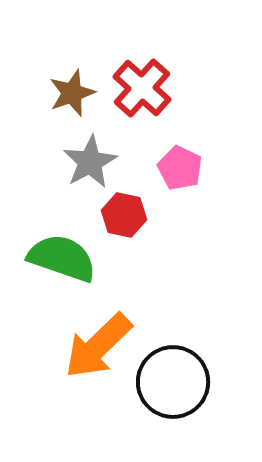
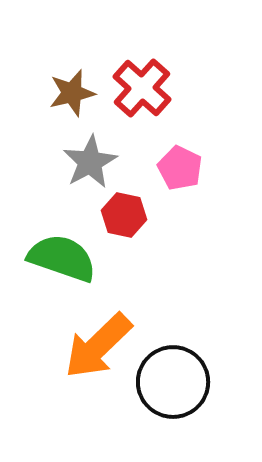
brown star: rotated 6 degrees clockwise
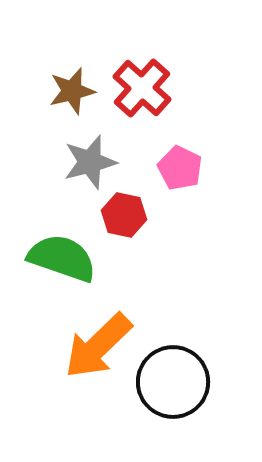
brown star: moved 2 px up
gray star: rotated 14 degrees clockwise
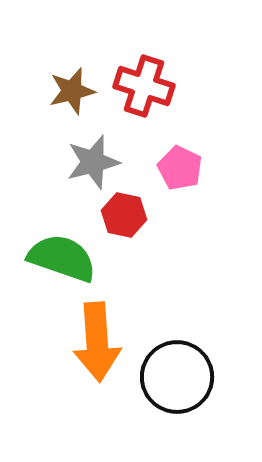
red cross: moved 2 px right, 2 px up; rotated 24 degrees counterclockwise
gray star: moved 3 px right
orange arrow: moved 1 px left, 4 px up; rotated 50 degrees counterclockwise
black circle: moved 4 px right, 5 px up
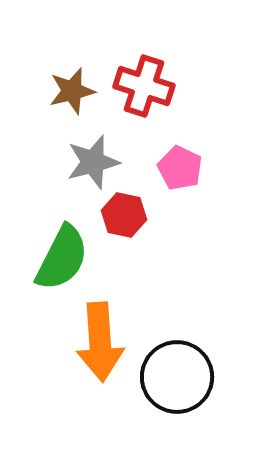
green semicircle: rotated 98 degrees clockwise
orange arrow: moved 3 px right
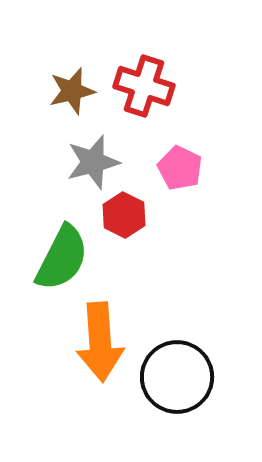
red hexagon: rotated 15 degrees clockwise
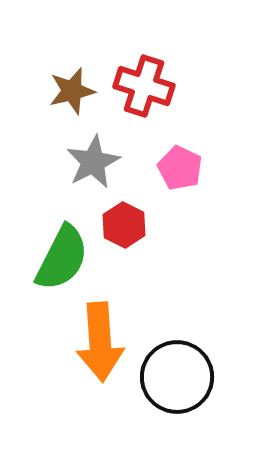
gray star: rotated 12 degrees counterclockwise
red hexagon: moved 10 px down
